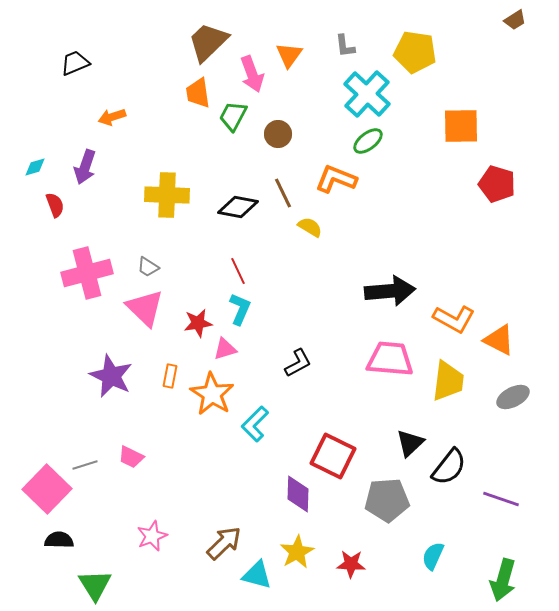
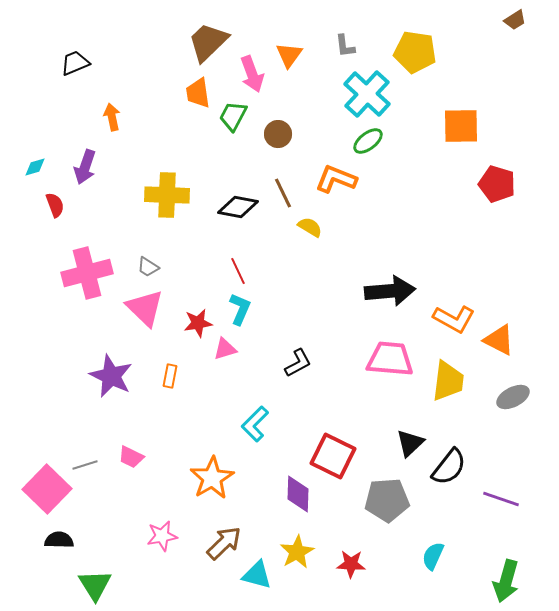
orange arrow at (112, 117): rotated 96 degrees clockwise
orange star at (212, 394): moved 84 px down; rotated 9 degrees clockwise
pink star at (152, 536): moved 10 px right; rotated 12 degrees clockwise
green arrow at (503, 580): moved 3 px right, 1 px down
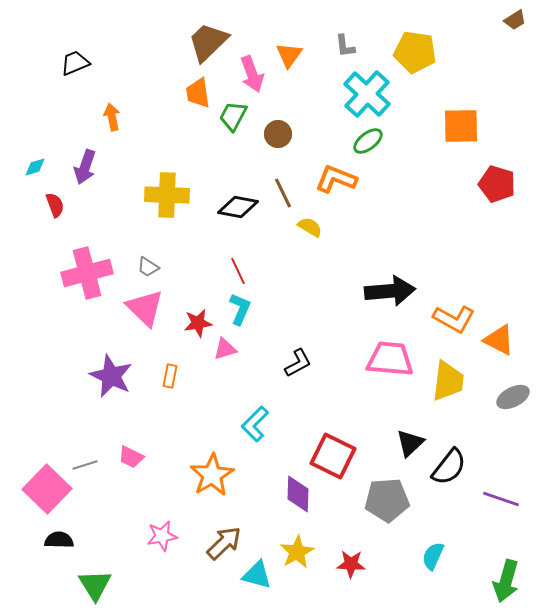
orange star at (212, 478): moved 3 px up
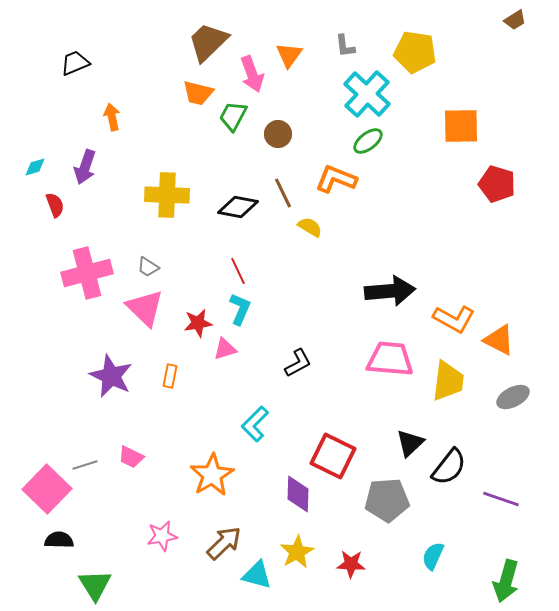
orange trapezoid at (198, 93): rotated 68 degrees counterclockwise
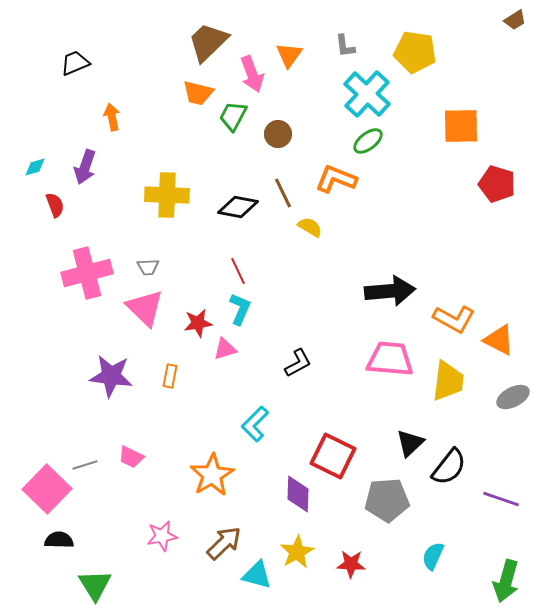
gray trapezoid at (148, 267): rotated 35 degrees counterclockwise
purple star at (111, 376): rotated 18 degrees counterclockwise
